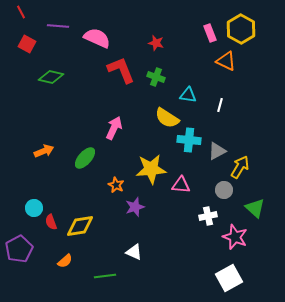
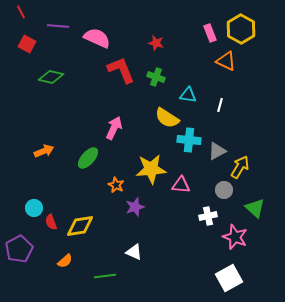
green ellipse: moved 3 px right
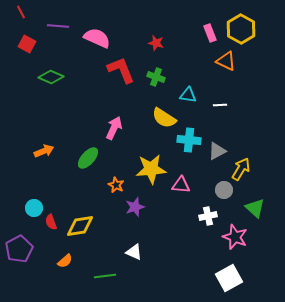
green diamond: rotated 10 degrees clockwise
white line: rotated 72 degrees clockwise
yellow semicircle: moved 3 px left
yellow arrow: moved 1 px right, 2 px down
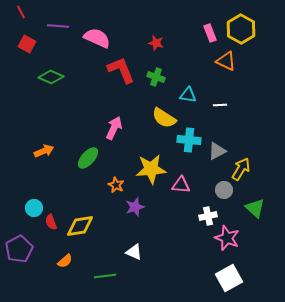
pink star: moved 8 px left, 1 px down
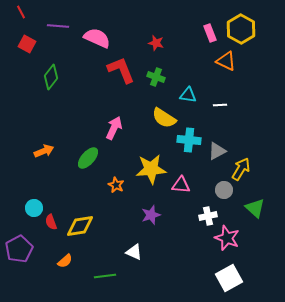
green diamond: rotated 75 degrees counterclockwise
purple star: moved 16 px right, 8 px down
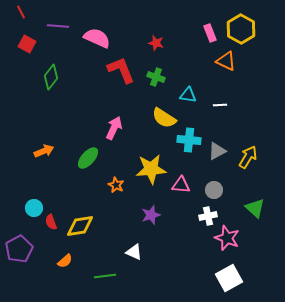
yellow arrow: moved 7 px right, 12 px up
gray circle: moved 10 px left
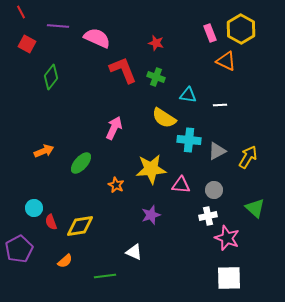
red L-shape: moved 2 px right
green ellipse: moved 7 px left, 5 px down
white square: rotated 28 degrees clockwise
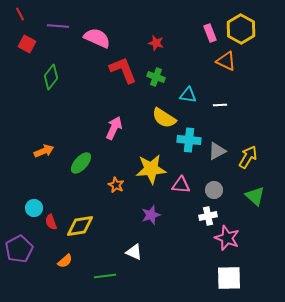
red line: moved 1 px left, 2 px down
green triangle: moved 12 px up
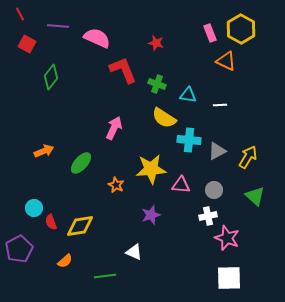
green cross: moved 1 px right, 7 px down
